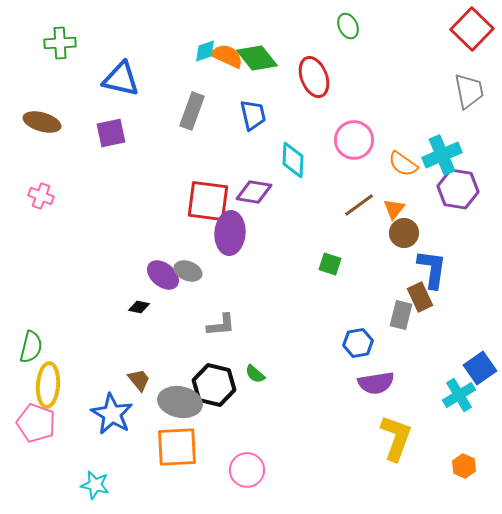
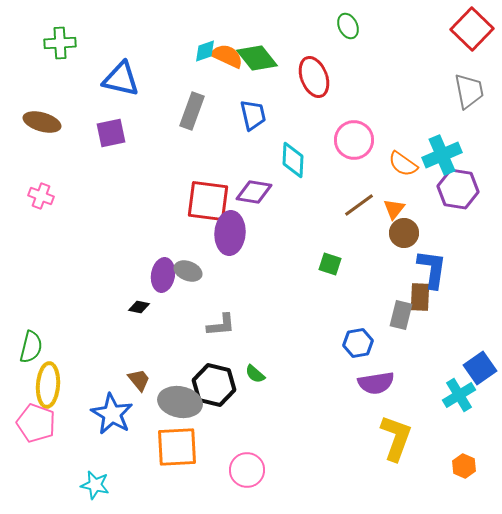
purple ellipse at (163, 275): rotated 60 degrees clockwise
brown rectangle at (420, 297): rotated 28 degrees clockwise
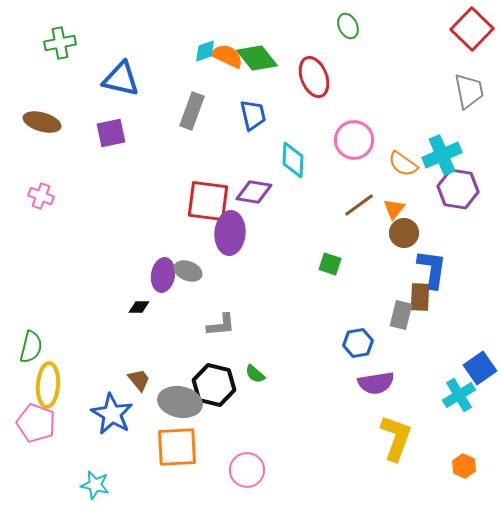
green cross at (60, 43): rotated 8 degrees counterclockwise
black diamond at (139, 307): rotated 10 degrees counterclockwise
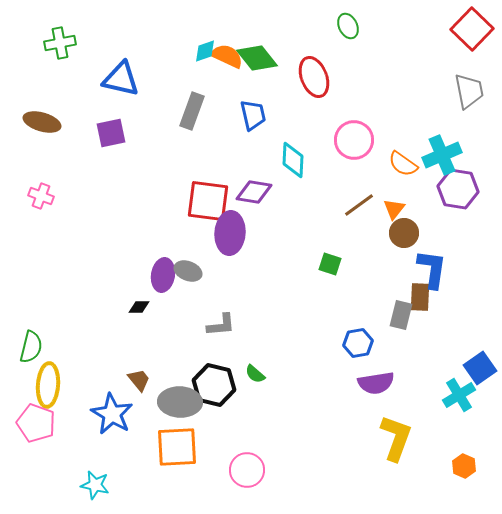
gray ellipse at (180, 402): rotated 9 degrees counterclockwise
